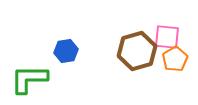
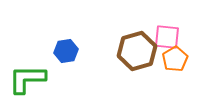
green L-shape: moved 2 px left
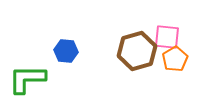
blue hexagon: rotated 15 degrees clockwise
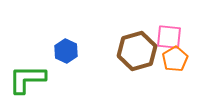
pink square: moved 2 px right
blue hexagon: rotated 20 degrees clockwise
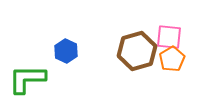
orange pentagon: moved 3 px left
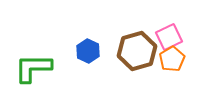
pink square: rotated 32 degrees counterclockwise
blue hexagon: moved 22 px right
green L-shape: moved 6 px right, 11 px up
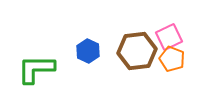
brown hexagon: rotated 9 degrees clockwise
orange pentagon: rotated 20 degrees counterclockwise
green L-shape: moved 3 px right, 1 px down
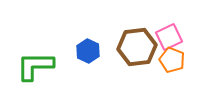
brown hexagon: moved 4 px up
orange pentagon: moved 1 px down
green L-shape: moved 1 px left, 3 px up
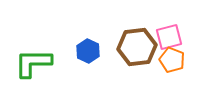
pink square: rotated 12 degrees clockwise
green L-shape: moved 2 px left, 3 px up
